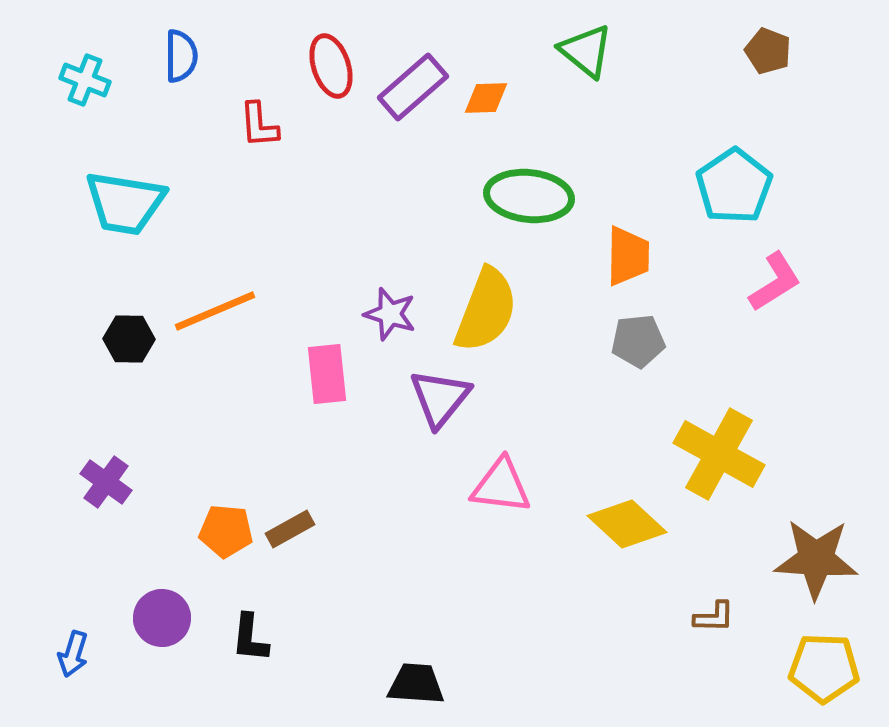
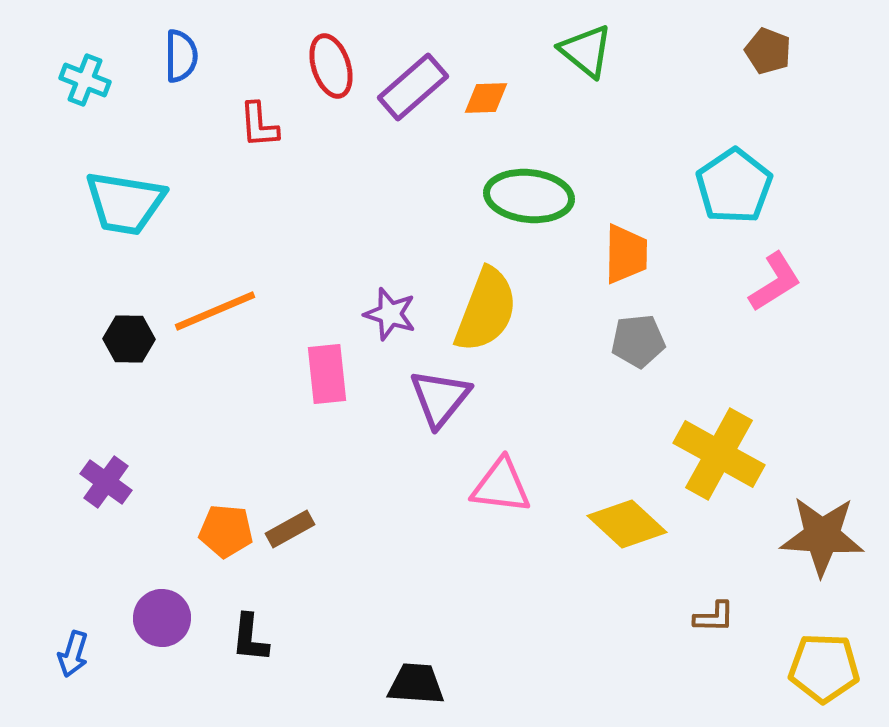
orange trapezoid: moved 2 px left, 2 px up
brown star: moved 6 px right, 23 px up
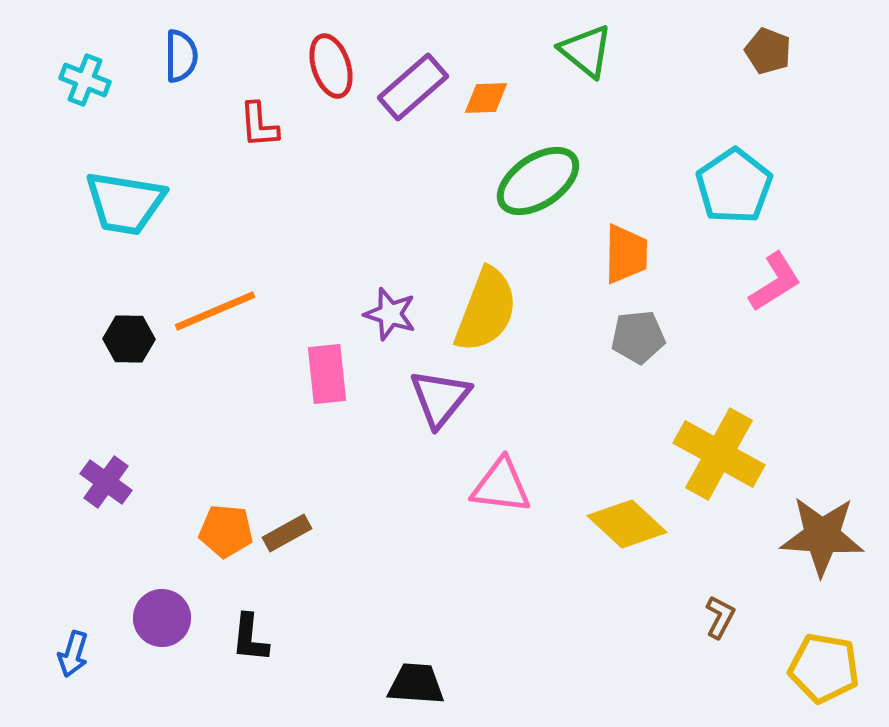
green ellipse: moved 9 px right, 15 px up; rotated 40 degrees counterclockwise
gray pentagon: moved 4 px up
brown rectangle: moved 3 px left, 4 px down
brown L-shape: moved 6 px right; rotated 63 degrees counterclockwise
yellow pentagon: rotated 8 degrees clockwise
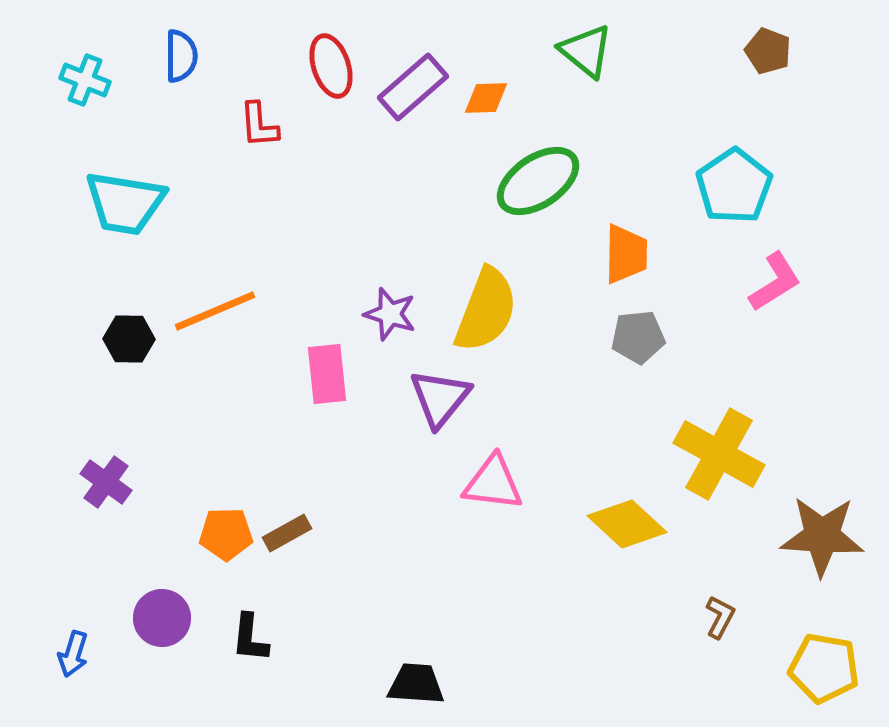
pink triangle: moved 8 px left, 3 px up
orange pentagon: moved 3 px down; rotated 6 degrees counterclockwise
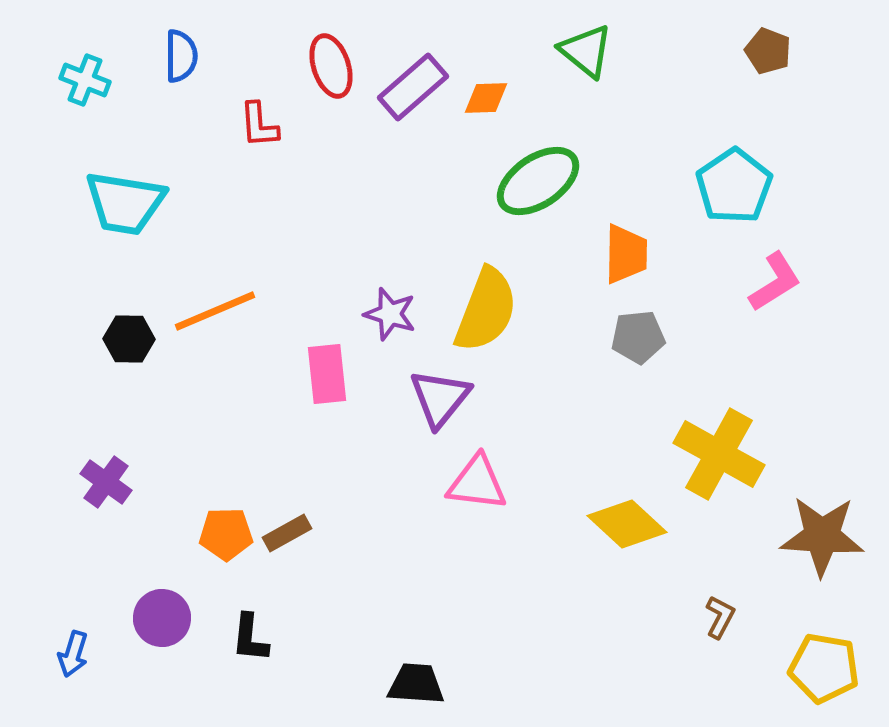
pink triangle: moved 16 px left
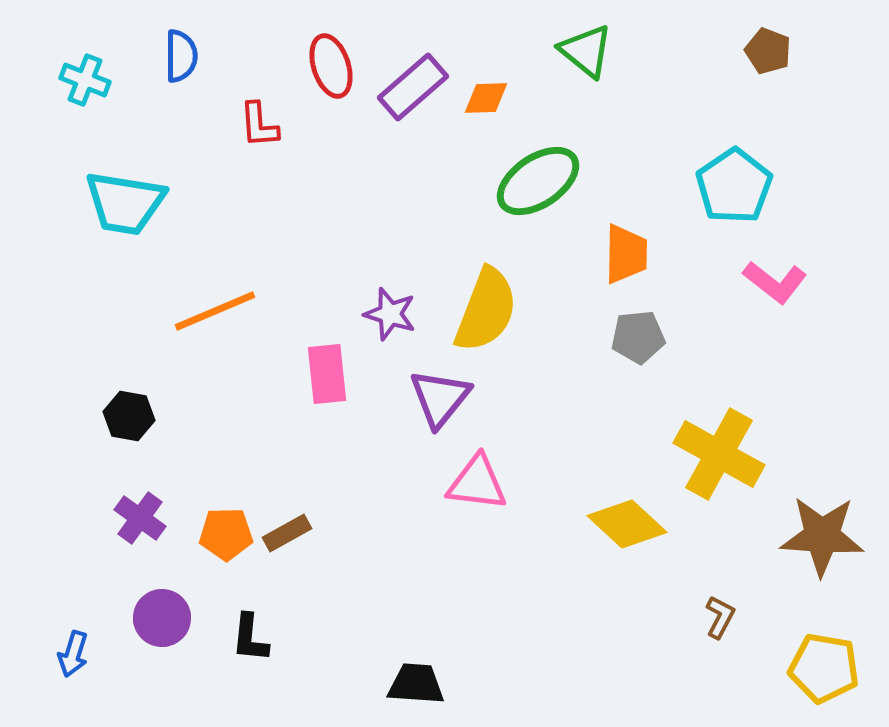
pink L-shape: rotated 70 degrees clockwise
black hexagon: moved 77 px down; rotated 9 degrees clockwise
purple cross: moved 34 px right, 36 px down
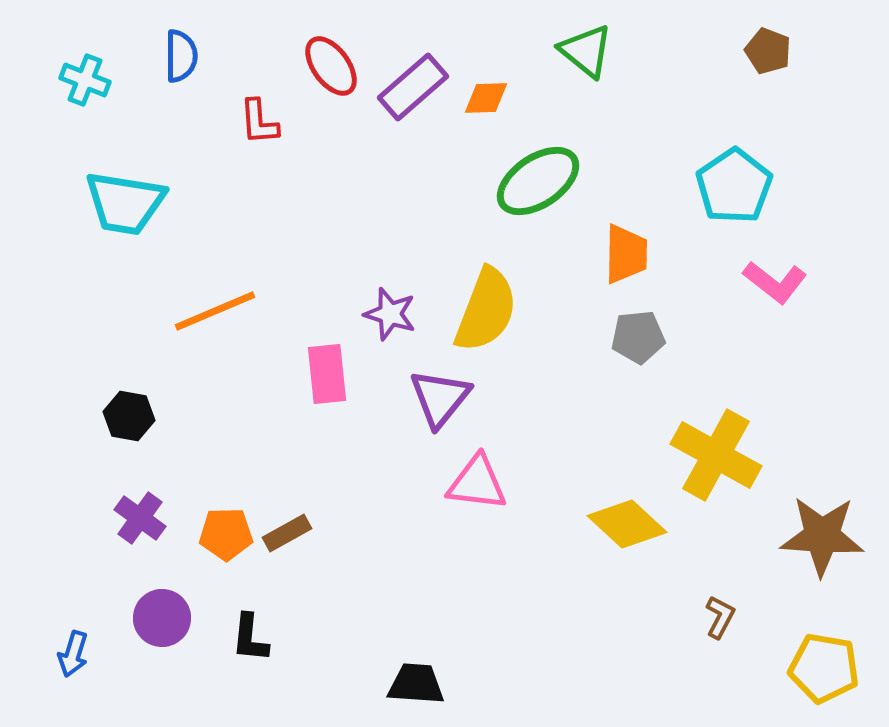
red ellipse: rotated 18 degrees counterclockwise
red L-shape: moved 3 px up
yellow cross: moved 3 px left, 1 px down
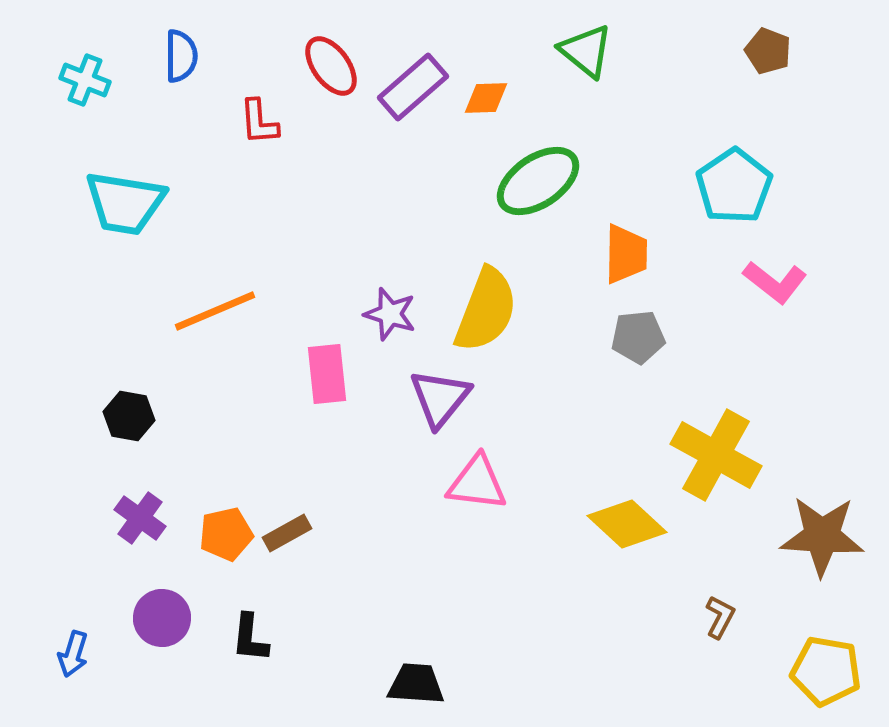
orange pentagon: rotated 12 degrees counterclockwise
yellow pentagon: moved 2 px right, 3 px down
